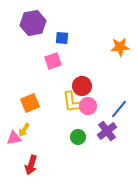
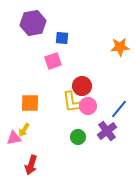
orange square: rotated 24 degrees clockwise
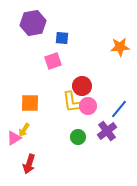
pink triangle: rotated 21 degrees counterclockwise
red arrow: moved 2 px left, 1 px up
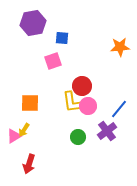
pink triangle: moved 2 px up
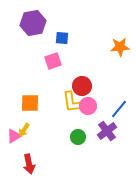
red arrow: rotated 30 degrees counterclockwise
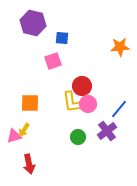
purple hexagon: rotated 25 degrees clockwise
pink circle: moved 2 px up
pink triangle: rotated 14 degrees clockwise
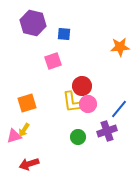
blue square: moved 2 px right, 4 px up
orange square: moved 3 px left; rotated 18 degrees counterclockwise
purple cross: rotated 18 degrees clockwise
red arrow: rotated 84 degrees clockwise
